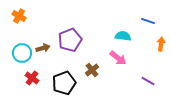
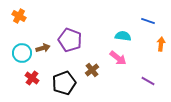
purple pentagon: rotated 30 degrees counterclockwise
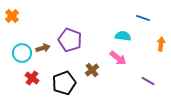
orange cross: moved 7 px left; rotated 16 degrees clockwise
blue line: moved 5 px left, 3 px up
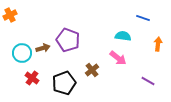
orange cross: moved 2 px left, 1 px up; rotated 16 degrees clockwise
purple pentagon: moved 2 px left
orange arrow: moved 3 px left
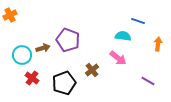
blue line: moved 5 px left, 3 px down
cyan circle: moved 2 px down
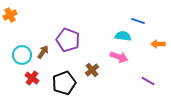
orange arrow: rotated 96 degrees counterclockwise
brown arrow: moved 4 px down; rotated 40 degrees counterclockwise
pink arrow: moved 1 px right, 1 px up; rotated 18 degrees counterclockwise
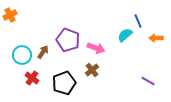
blue line: rotated 48 degrees clockwise
cyan semicircle: moved 2 px right, 1 px up; rotated 49 degrees counterclockwise
orange arrow: moved 2 px left, 6 px up
pink arrow: moved 23 px left, 9 px up
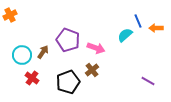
orange arrow: moved 10 px up
black pentagon: moved 4 px right, 1 px up
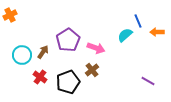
orange arrow: moved 1 px right, 4 px down
purple pentagon: rotated 20 degrees clockwise
red cross: moved 8 px right, 1 px up
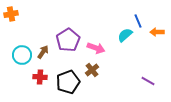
orange cross: moved 1 px right, 1 px up; rotated 16 degrees clockwise
red cross: rotated 32 degrees counterclockwise
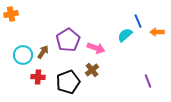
cyan circle: moved 1 px right
red cross: moved 2 px left
purple line: rotated 40 degrees clockwise
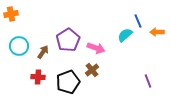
cyan circle: moved 4 px left, 9 px up
